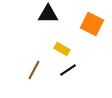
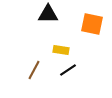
orange square: rotated 15 degrees counterclockwise
yellow rectangle: moved 1 px left, 1 px down; rotated 21 degrees counterclockwise
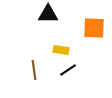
orange square: moved 2 px right, 4 px down; rotated 10 degrees counterclockwise
brown line: rotated 36 degrees counterclockwise
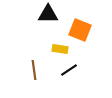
orange square: moved 14 px left, 2 px down; rotated 20 degrees clockwise
yellow rectangle: moved 1 px left, 1 px up
black line: moved 1 px right
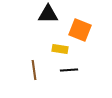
black line: rotated 30 degrees clockwise
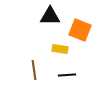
black triangle: moved 2 px right, 2 px down
black line: moved 2 px left, 5 px down
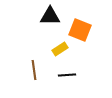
yellow rectangle: rotated 42 degrees counterclockwise
